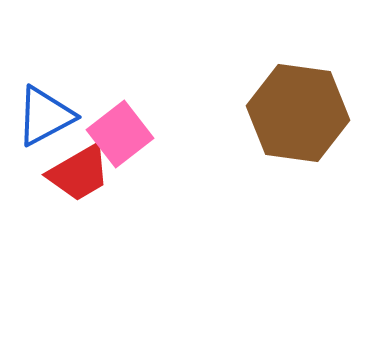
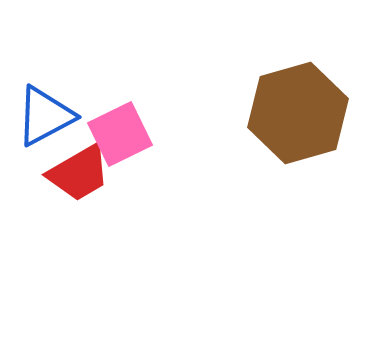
brown hexagon: rotated 24 degrees counterclockwise
pink square: rotated 12 degrees clockwise
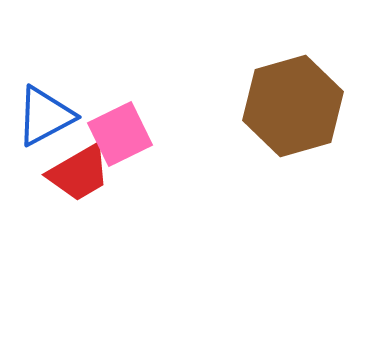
brown hexagon: moved 5 px left, 7 px up
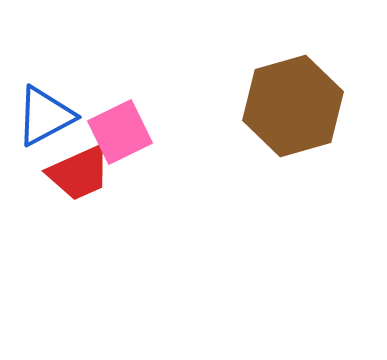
pink square: moved 2 px up
red trapezoid: rotated 6 degrees clockwise
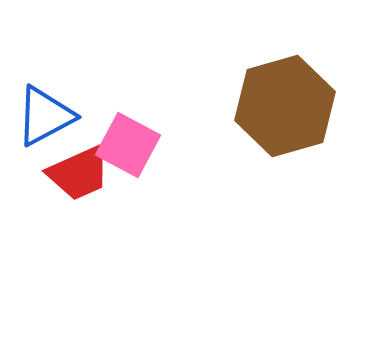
brown hexagon: moved 8 px left
pink square: moved 8 px right, 13 px down; rotated 36 degrees counterclockwise
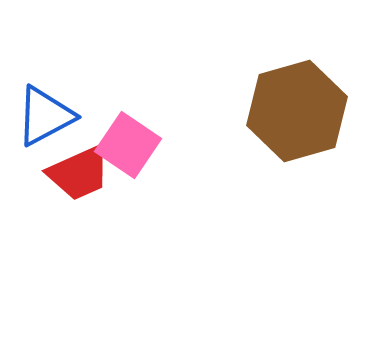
brown hexagon: moved 12 px right, 5 px down
pink square: rotated 6 degrees clockwise
